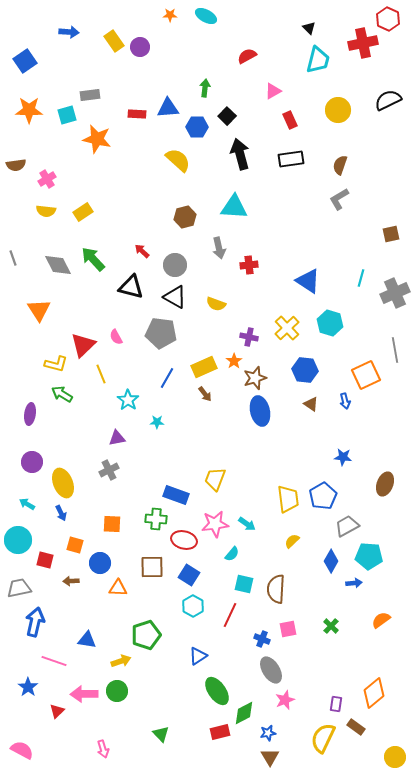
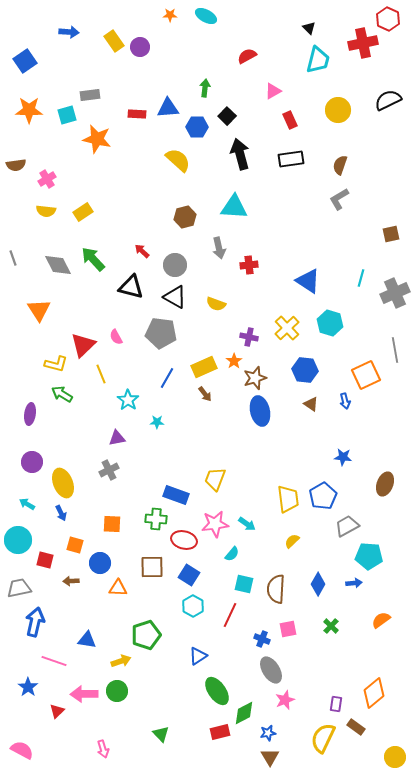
blue diamond at (331, 561): moved 13 px left, 23 px down
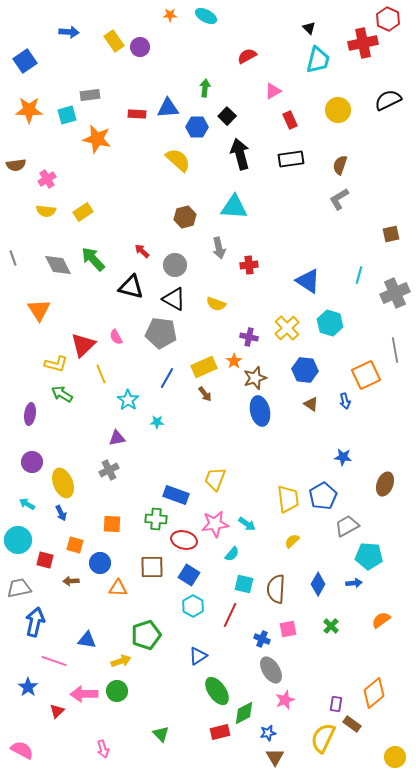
cyan line at (361, 278): moved 2 px left, 3 px up
black triangle at (175, 297): moved 1 px left, 2 px down
brown rectangle at (356, 727): moved 4 px left, 3 px up
brown triangle at (270, 757): moved 5 px right
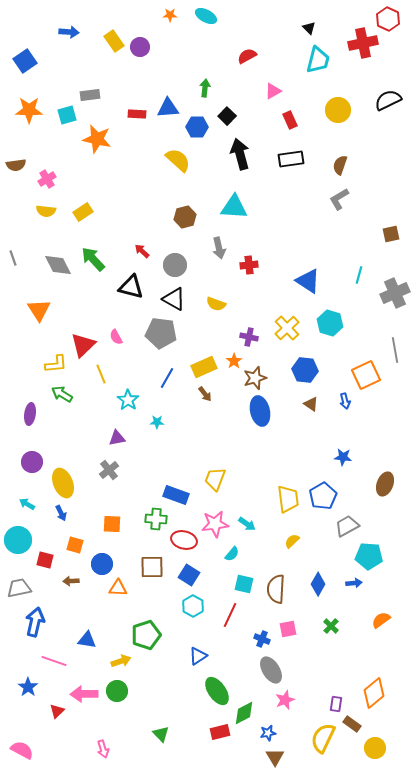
yellow L-shape at (56, 364): rotated 20 degrees counterclockwise
gray cross at (109, 470): rotated 12 degrees counterclockwise
blue circle at (100, 563): moved 2 px right, 1 px down
yellow circle at (395, 757): moved 20 px left, 9 px up
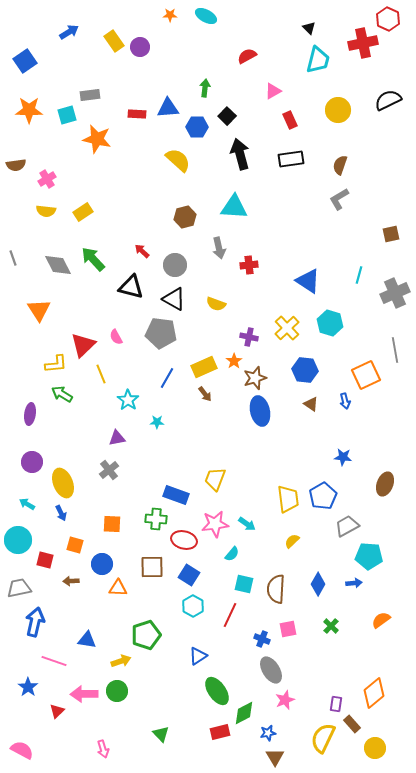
blue arrow at (69, 32): rotated 36 degrees counterclockwise
brown rectangle at (352, 724): rotated 12 degrees clockwise
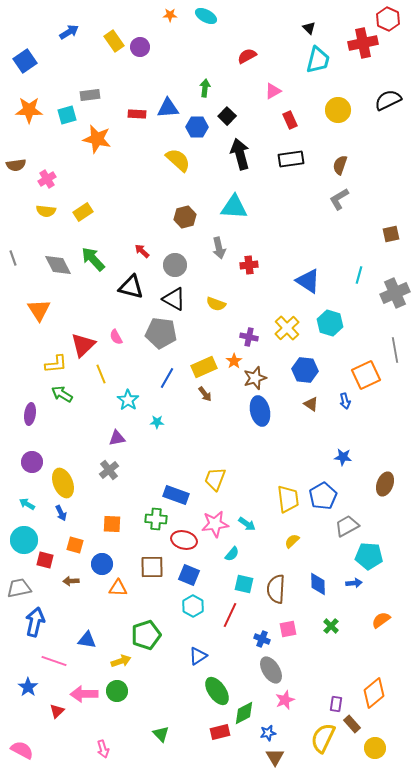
cyan circle at (18, 540): moved 6 px right
blue square at (189, 575): rotated 10 degrees counterclockwise
blue diamond at (318, 584): rotated 30 degrees counterclockwise
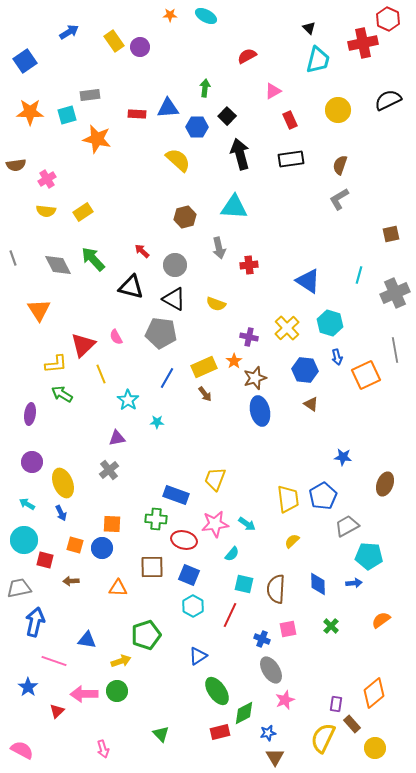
orange star at (29, 110): moved 1 px right, 2 px down
blue arrow at (345, 401): moved 8 px left, 44 px up
blue circle at (102, 564): moved 16 px up
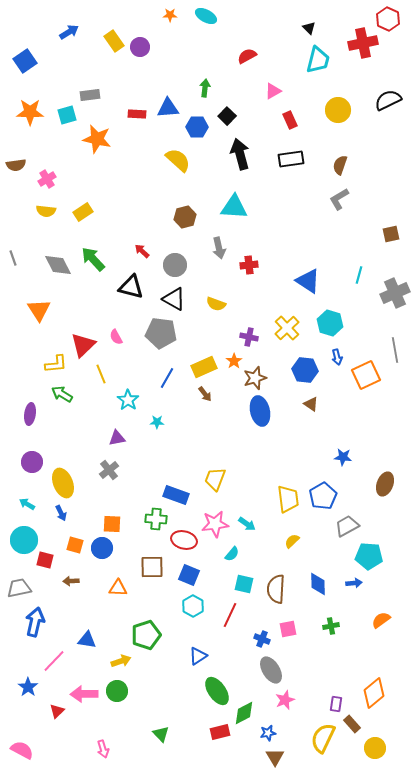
green cross at (331, 626): rotated 35 degrees clockwise
pink line at (54, 661): rotated 65 degrees counterclockwise
